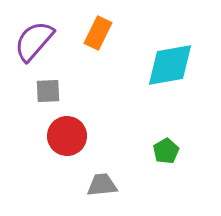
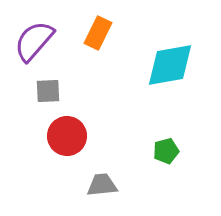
green pentagon: rotated 15 degrees clockwise
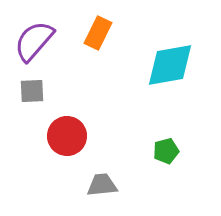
gray square: moved 16 px left
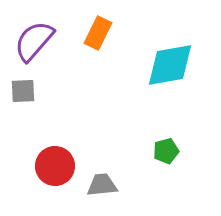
gray square: moved 9 px left
red circle: moved 12 px left, 30 px down
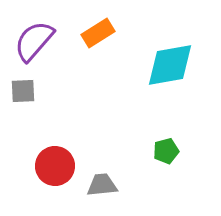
orange rectangle: rotated 32 degrees clockwise
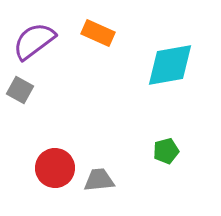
orange rectangle: rotated 56 degrees clockwise
purple semicircle: rotated 12 degrees clockwise
gray square: moved 3 px left, 1 px up; rotated 32 degrees clockwise
red circle: moved 2 px down
gray trapezoid: moved 3 px left, 5 px up
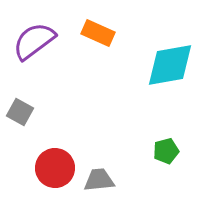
gray square: moved 22 px down
